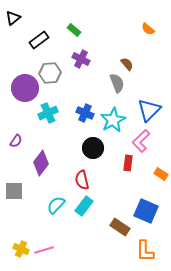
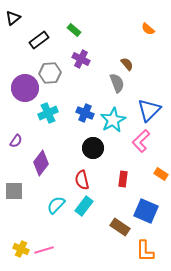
red rectangle: moved 5 px left, 16 px down
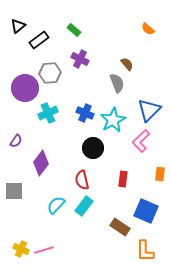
black triangle: moved 5 px right, 8 px down
purple cross: moved 1 px left
orange rectangle: moved 1 px left; rotated 64 degrees clockwise
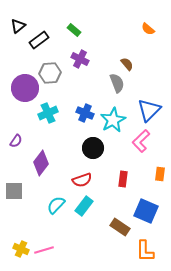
red semicircle: rotated 96 degrees counterclockwise
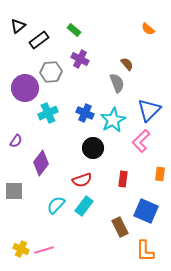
gray hexagon: moved 1 px right, 1 px up
brown rectangle: rotated 30 degrees clockwise
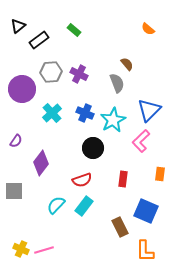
purple cross: moved 1 px left, 15 px down
purple circle: moved 3 px left, 1 px down
cyan cross: moved 4 px right; rotated 18 degrees counterclockwise
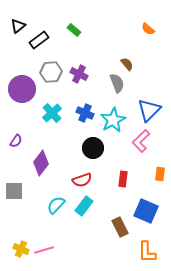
orange L-shape: moved 2 px right, 1 px down
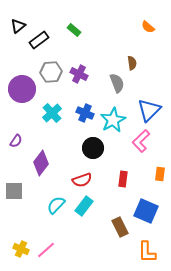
orange semicircle: moved 2 px up
brown semicircle: moved 5 px right, 1 px up; rotated 32 degrees clockwise
pink line: moved 2 px right; rotated 24 degrees counterclockwise
